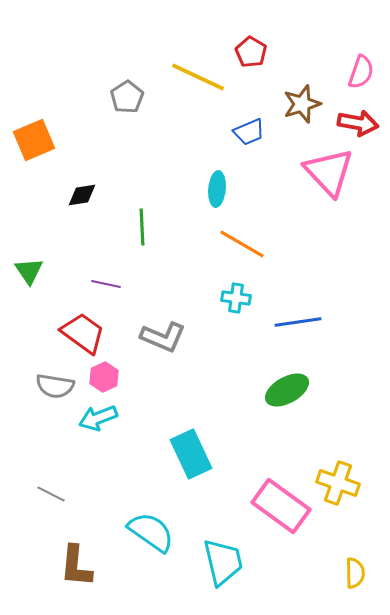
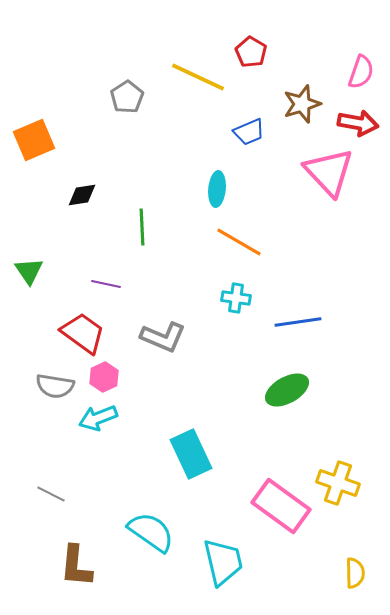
orange line: moved 3 px left, 2 px up
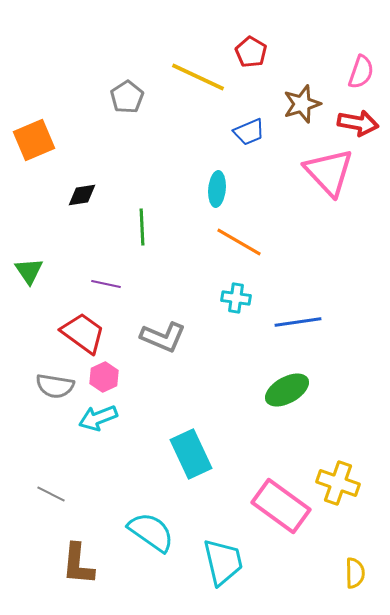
brown L-shape: moved 2 px right, 2 px up
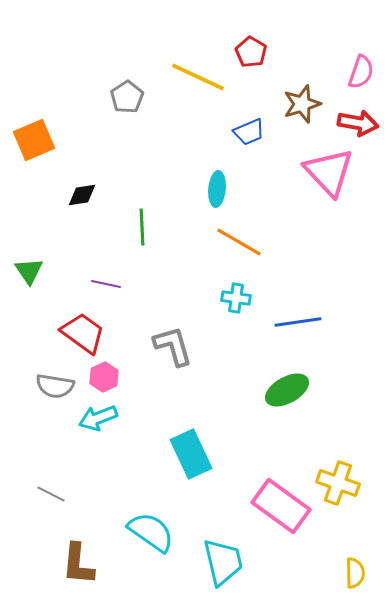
gray L-shape: moved 10 px right, 9 px down; rotated 129 degrees counterclockwise
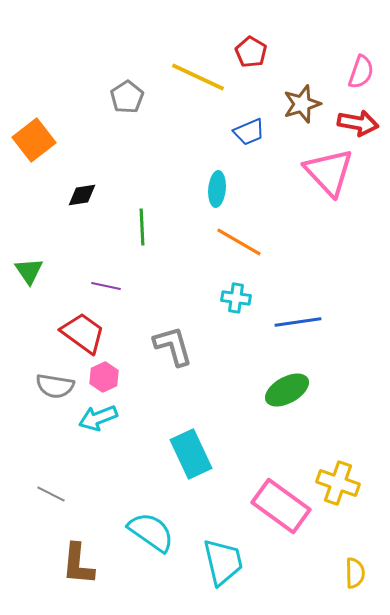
orange square: rotated 15 degrees counterclockwise
purple line: moved 2 px down
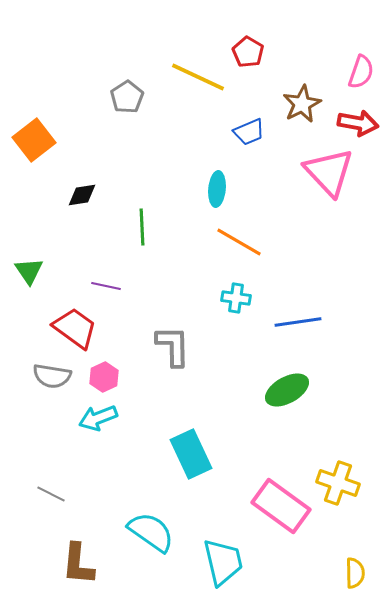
red pentagon: moved 3 px left
brown star: rotated 9 degrees counterclockwise
red trapezoid: moved 8 px left, 5 px up
gray L-shape: rotated 15 degrees clockwise
gray semicircle: moved 3 px left, 10 px up
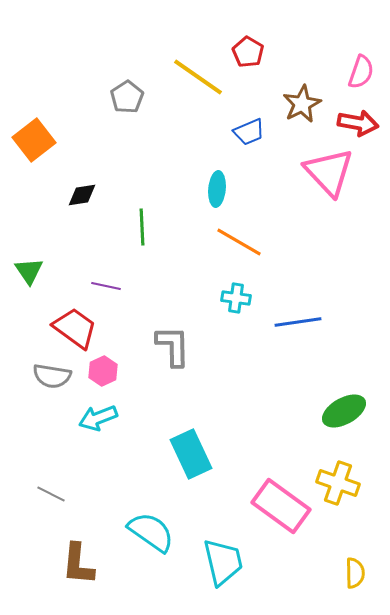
yellow line: rotated 10 degrees clockwise
pink hexagon: moved 1 px left, 6 px up
green ellipse: moved 57 px right, 21 px down
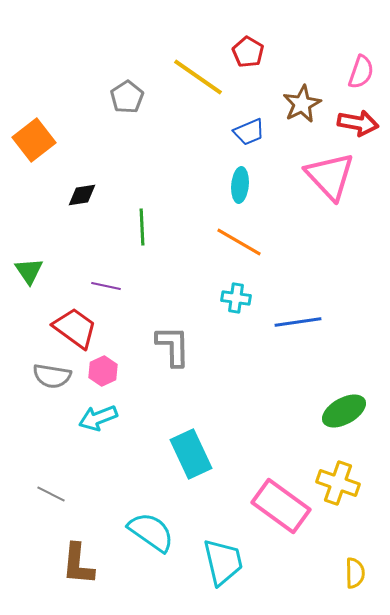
pink triangle: moved 1 px right, 4 px down
cyan ellipse: moved 23 px right, 4 px up
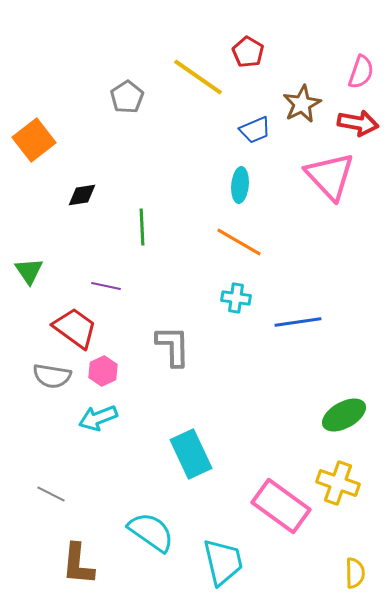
blue trapezoid: moved 6 px right, 2 px up
green ellipse: moved 4 px down
